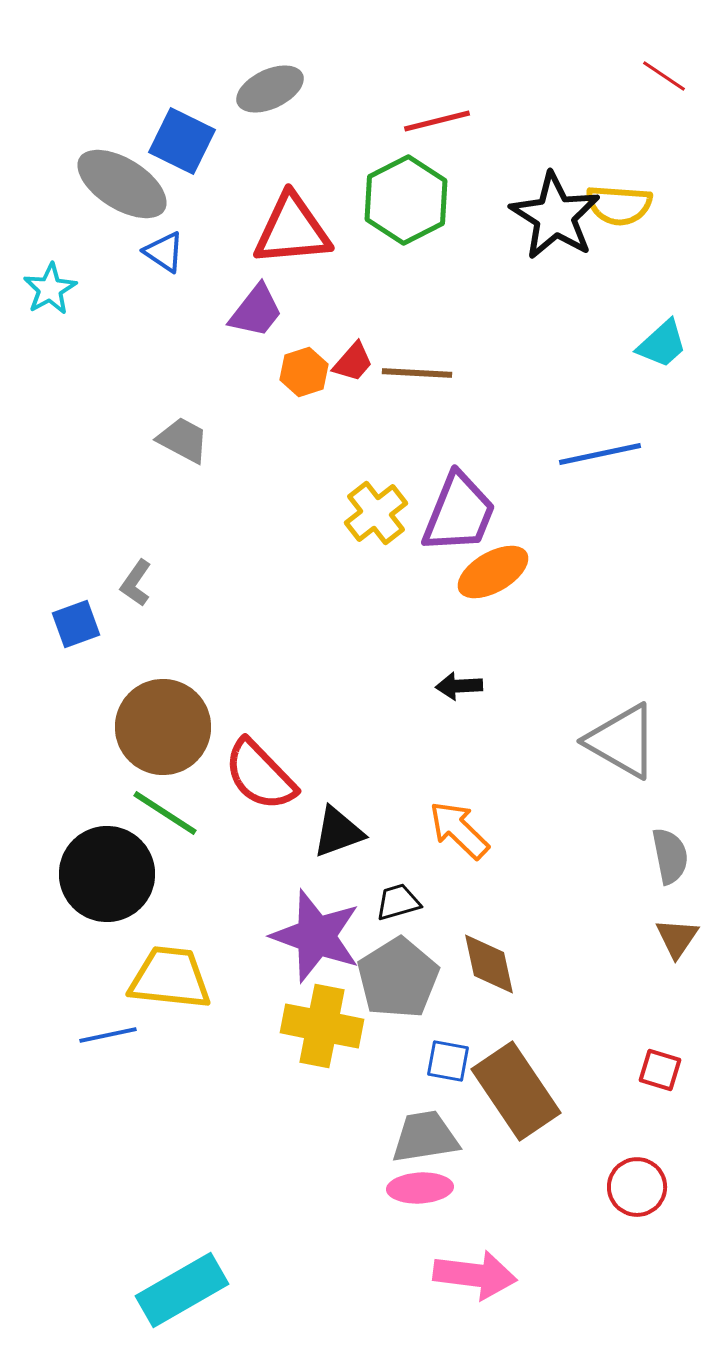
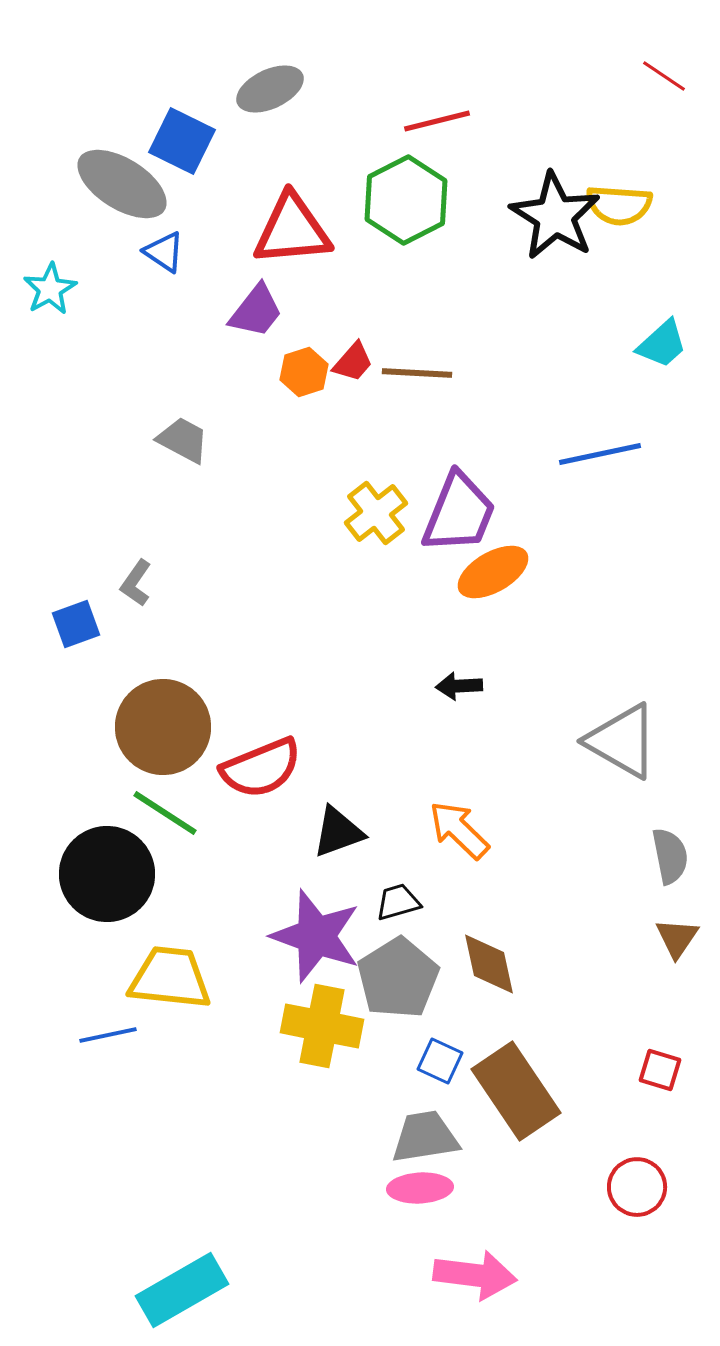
red semicircle at (260, 775): moved 1 px right, 7 px up; rotated 68 degrees counterclockwise
blue square at (448, 1061): moved 8 px left; rotated 15 degrees clockwise
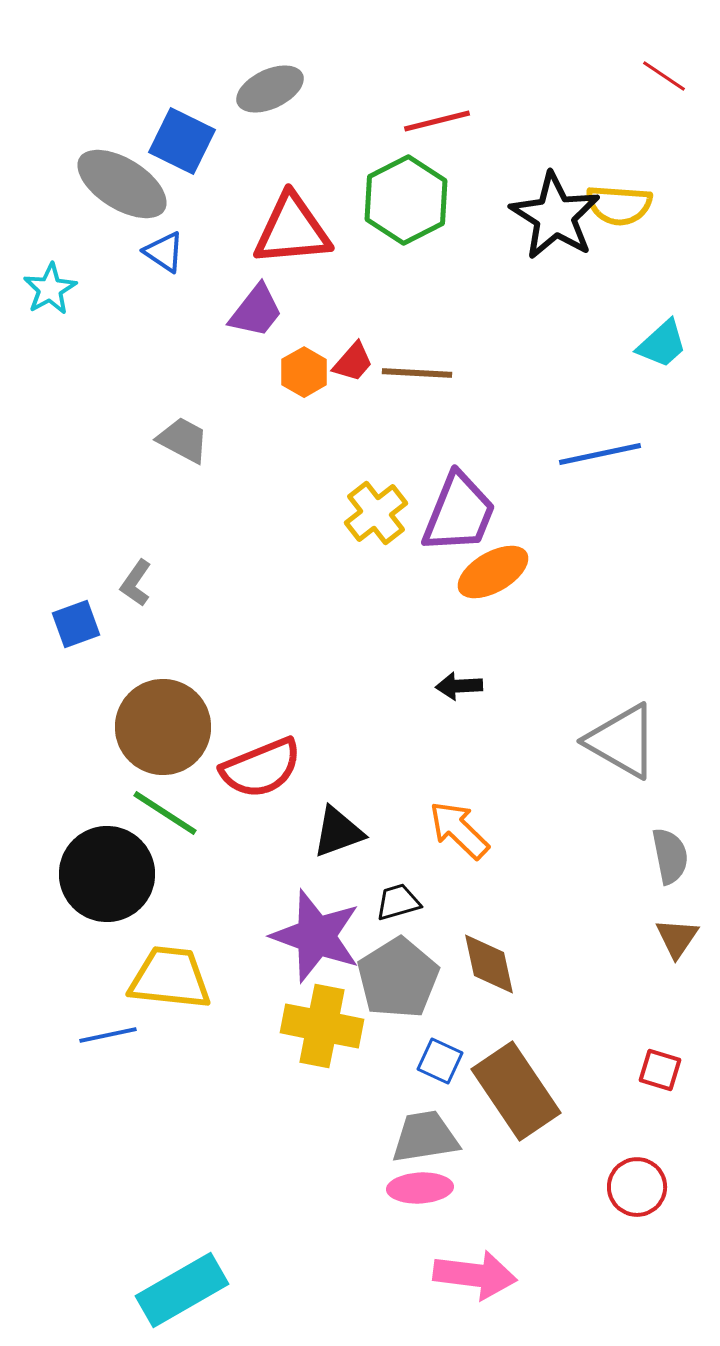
orange hexagon at (304, 372): rotated 12 degrees counterclockwise
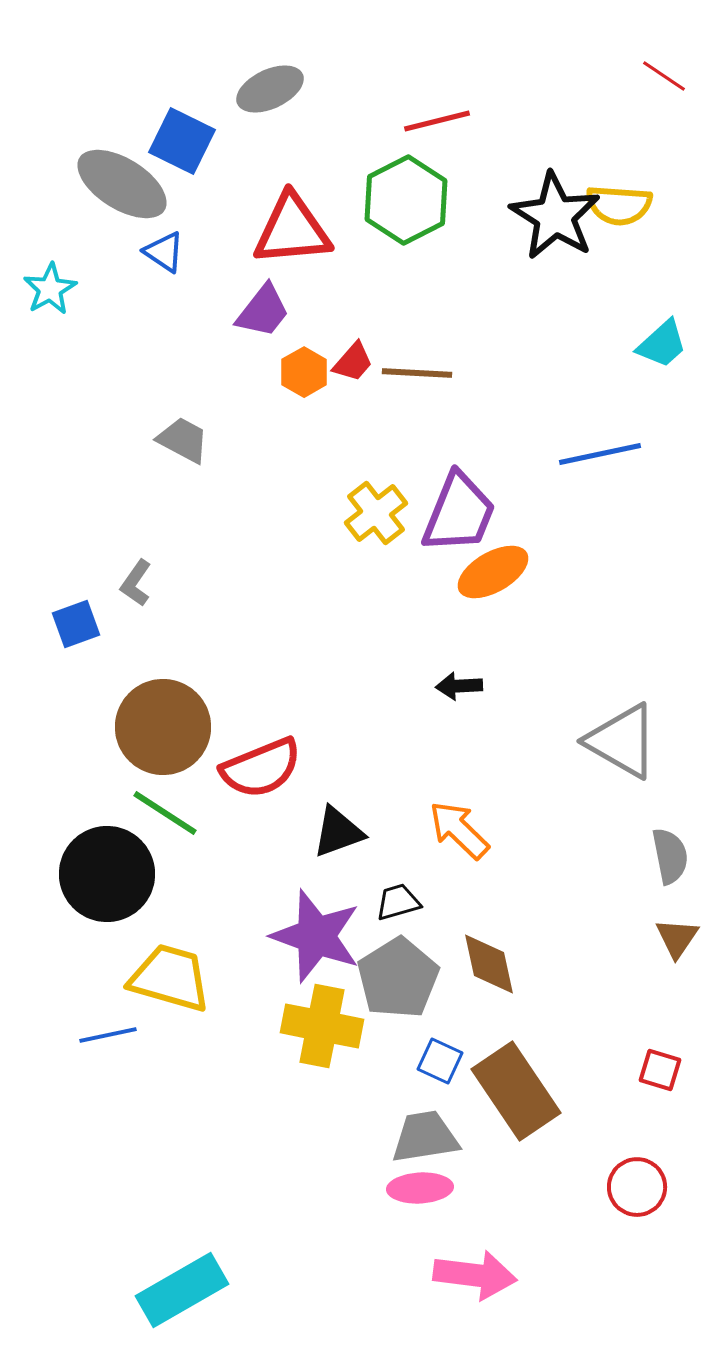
purple trapezoid at (256, 311): moved 7 px right
yellow trapezoid at (170, 978): rotated 10 degrees clockwise
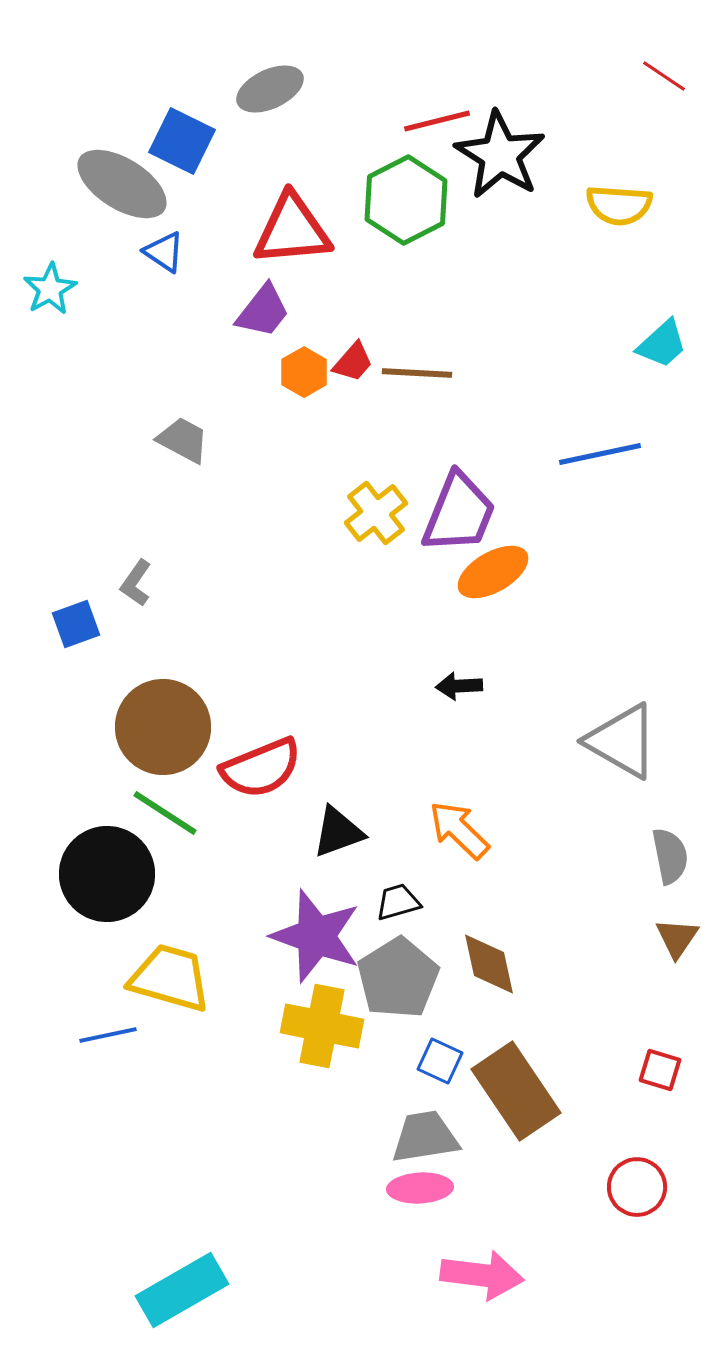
black star at (555, 216): moved 55 px left, 61 px up
pink arrow at (475, 1275): moved 7 px right
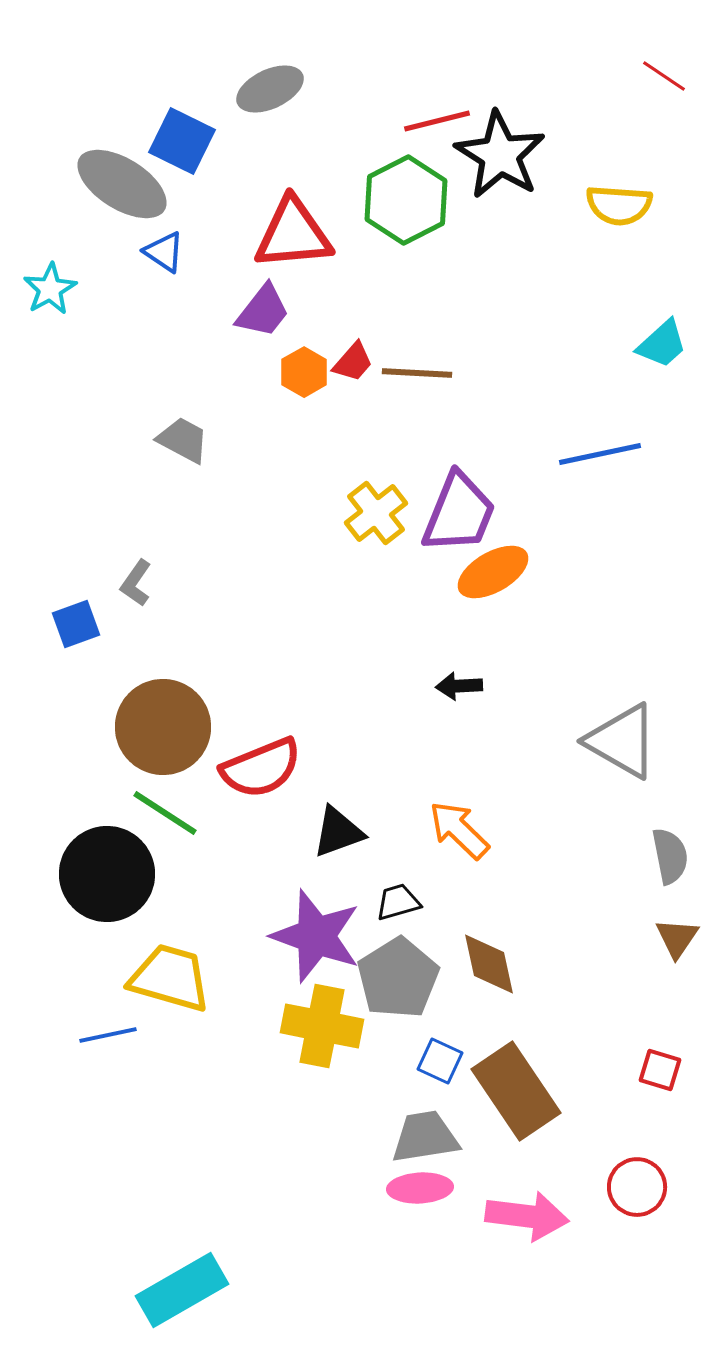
red triangle at (292, 230): moved 1 px right, 4 px down
pink arrow at (482, 1275): moved 45 px right, 59 px up
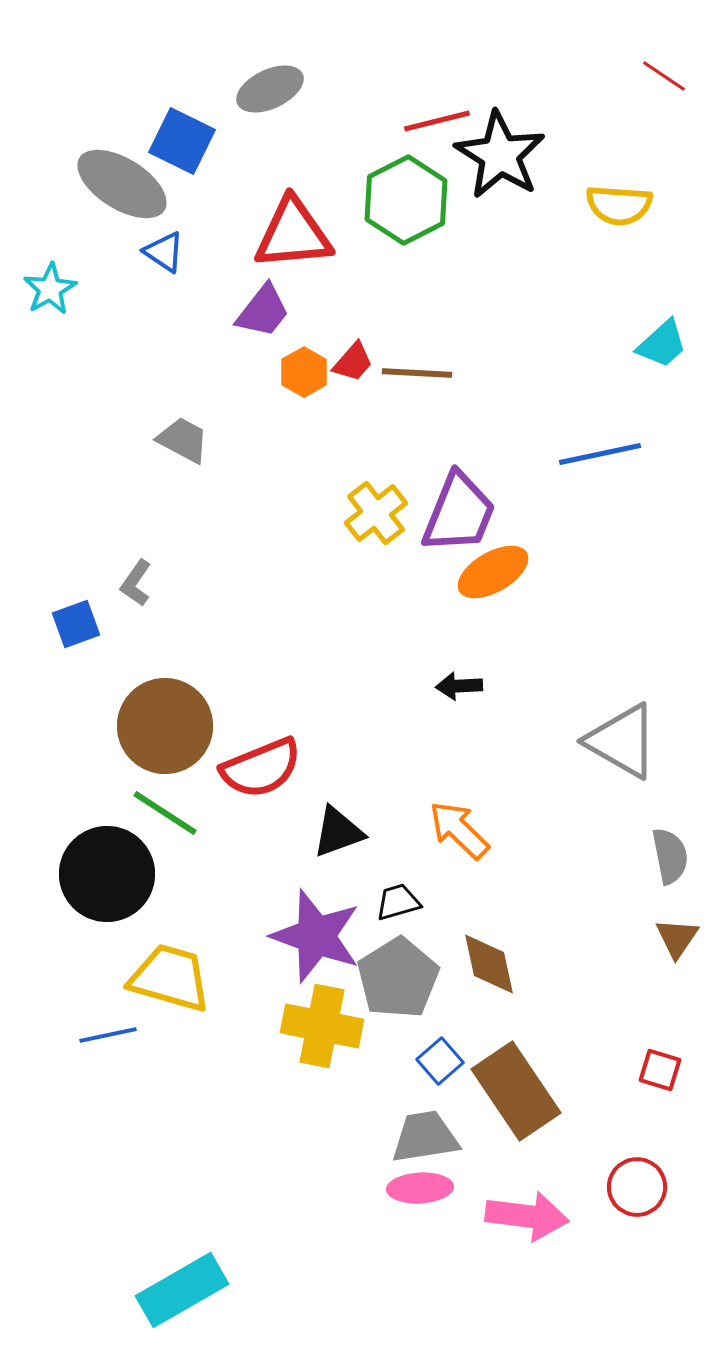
brown circle at (163, 727): moved 2 px right, 1 px up
blue square at (440, 1061): rotated 24 degrees clockwise
